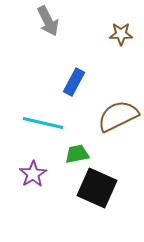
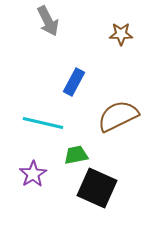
green trapezoid: moved 1 px left, 1 px down
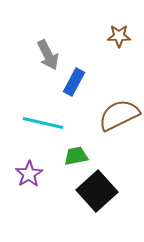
gray arrow: moved 34 px down
brown star: moved 2 px left, 2 px down
brown semicircle: moved 1 px right, 1 px up
green trapezoid: moved 1 px down
purple star: moved 4 px left
black square: moved 3 px down; rotated 24 degrees clockwise
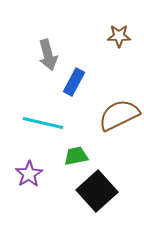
gray arrow: rotated 12 degrees clockwise
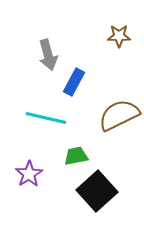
cyan line: moved 3 px right, 5 px up
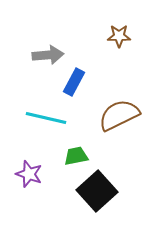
gray arrow: rotated 80 degrees counterclockwise
purple star: rotated 20 degrees counterclockwise
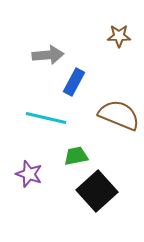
brown semicircle: rotated 48 degrees clockwise
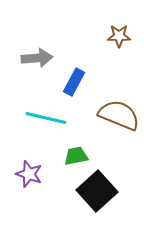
gray arrow: moved 11 px left, 3 px down
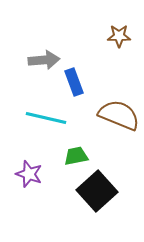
gray arrow: moved 7 px right, 2 px down
blue rectangle: rotated 48 degrees counterclockwise
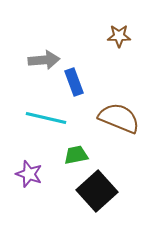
brown semicircle: moved 3 px down
green trapezoid: moved 1 px up
